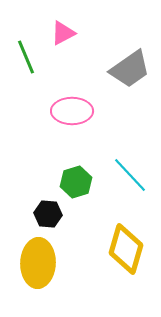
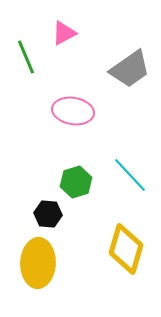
pink triangle: moved 1 px right
pink ellipse: moved 1 px right; rotated 9 degrees clockwise
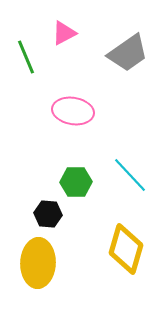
gray trapezoid: moved 2 px left, 16 px up
green hexagon: rotated 16 degrees clockwise
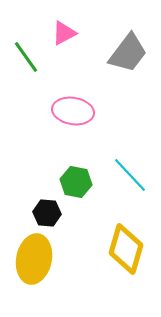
gray trapezoid: rotated 18 degrees counterclockwise
green line: rotated 12 degrees counterclockwise
green hexagon: rotated 12 degrees clockwise
black hexagon: moved 1 px left, 1 px up
yellow ellipse: moved 4 px left, 4 px up; rotated 9 degrees clockwise
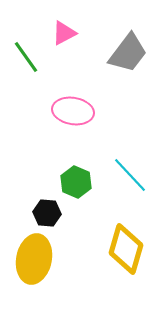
green hexagon: rotated 12 degrees clockwise
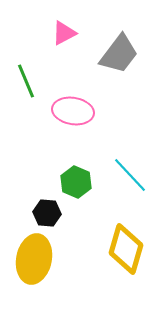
gray trapezoid: moved 9 px left, 1 px down
green line: moved 24 px down; rotated 12 degrees clockwise
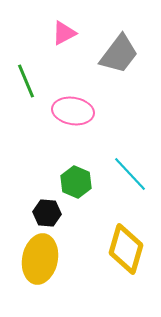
cyan line: moved 1 px up
yellow ellipse: moved 6 px right
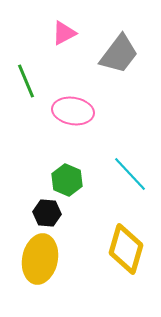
green hexagon: moved 9 px left, 2 px up
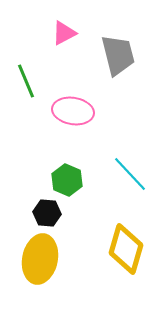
gray trapezoid: moved 1 px left, 1 px down; rotated 51 degrees counterclockwise
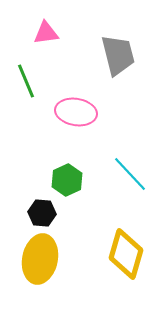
pink triangle: moved 18 px left; rotated 20 degrees clockwise
pink ellipse: moved 3 px right, 1 px down
green hexagon: rotated 12 degrees clockwise
black hexagon: moved 5 px left
yellow diamond: moved 5 px down
